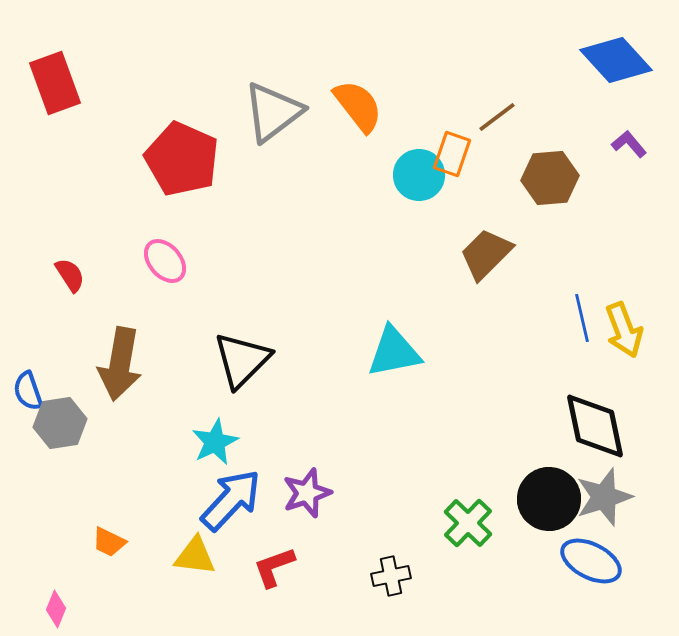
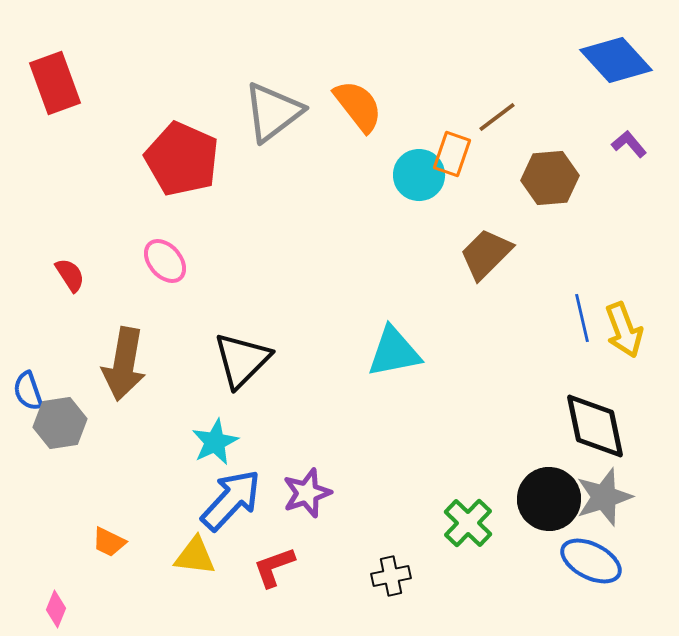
brown arrow: moved 4 px right
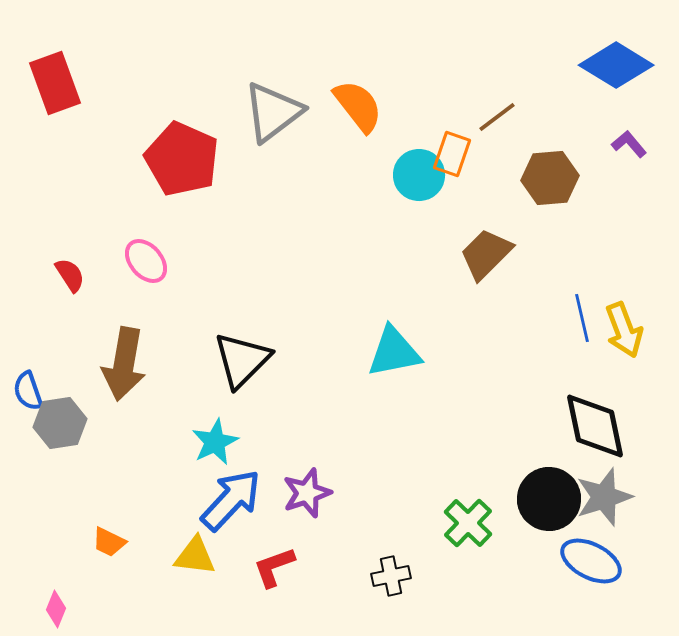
blue diamond: moved 5 px down; rotated 16 degrees counterclockwise
pink ellipse: moved 19 px left
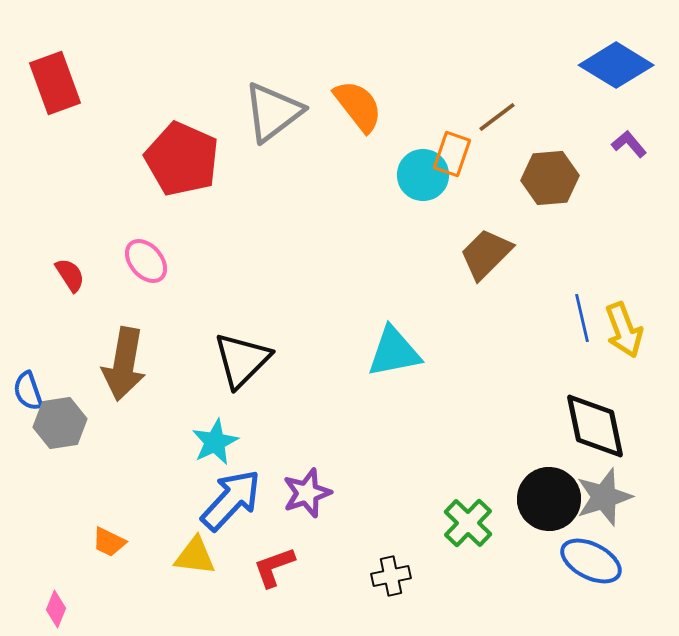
cyan circle: moved 4 px right
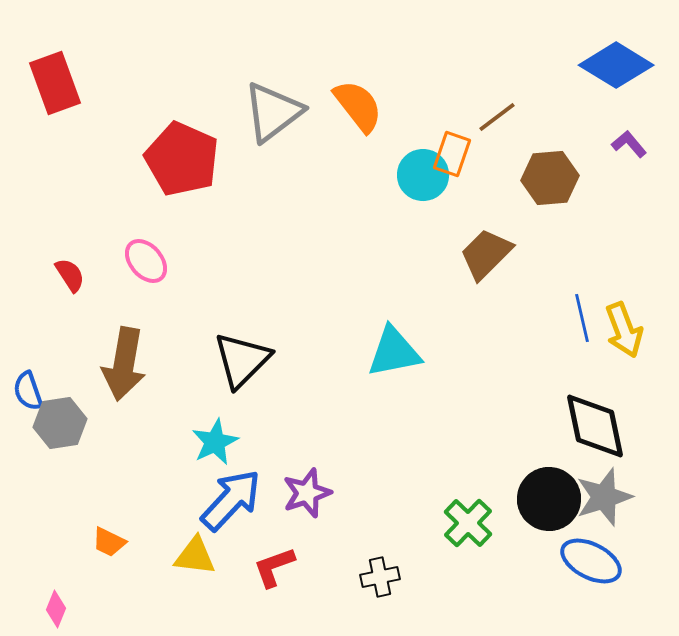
black cross: moved 11 px left, 1 px down
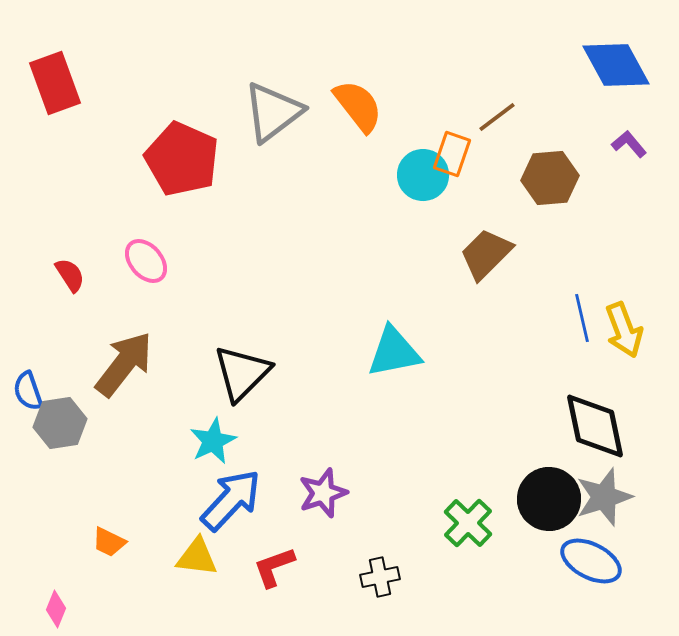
blue diamond: rotated 30 degrees clockwise
black triangle: moved 13 px down
brown arrow: rotated 152 degrees counterclockwise
cyan star: moved 2 px left, 1 px up
purple star: moved 16 px right
yellow triangle: moved 2 px right, 1 px down
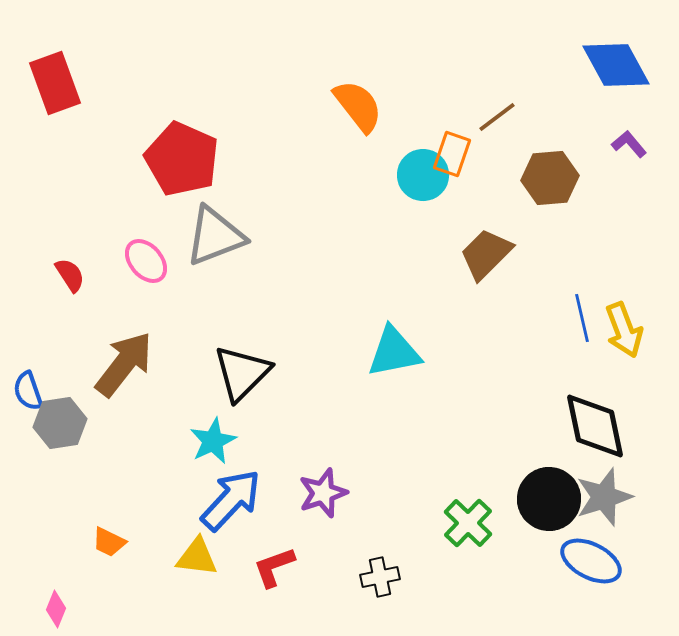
gray triangle: moved 58 px left, 124 px down; rotated 16 degrees clockwise
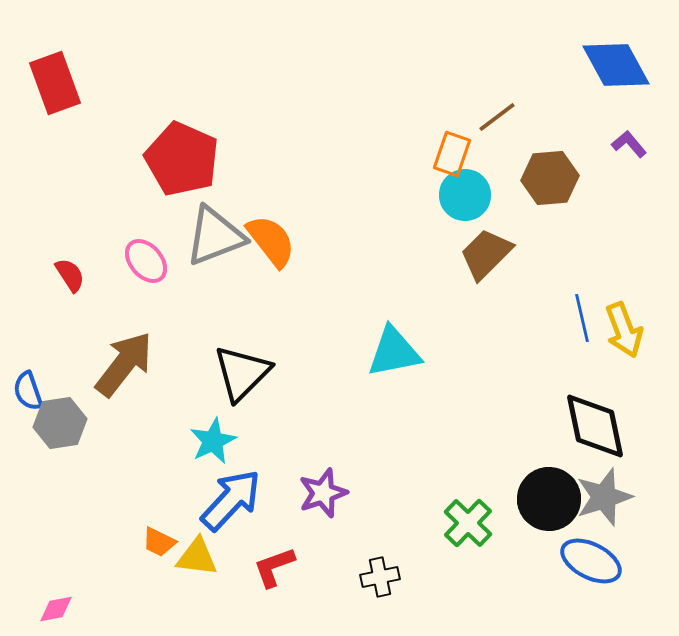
orange semicircle: moved 87 px left, 135 px down
cyan circle: moved 42 px right, 20 px down
orange trapezoid: moved 50 px right
pink diamond: rotated 57 degrees clockwise
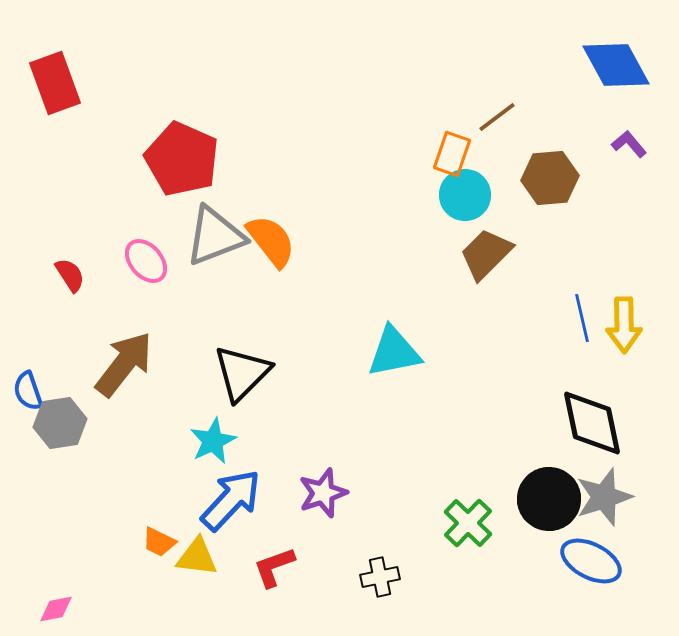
yellow arrow: moved 5 px up; rotated 20 degrees clockwise
black diamond: moved 3 px left, 3 px up
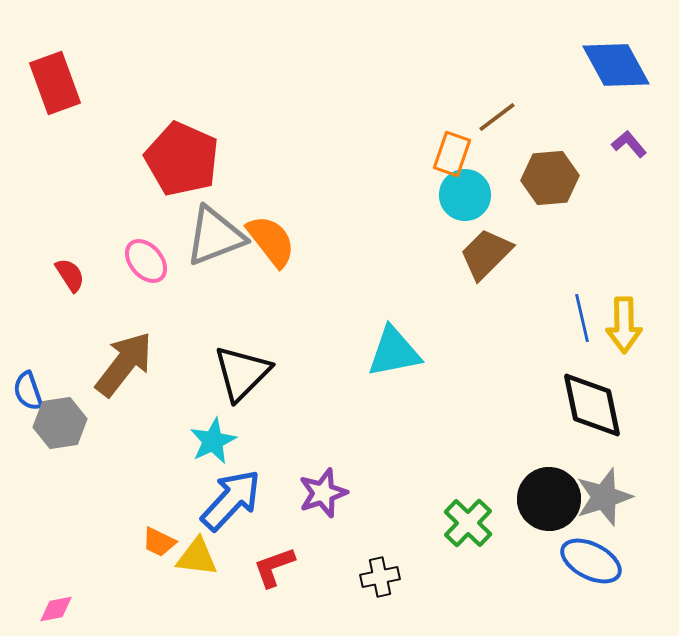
black diamond: moved 18 px up
